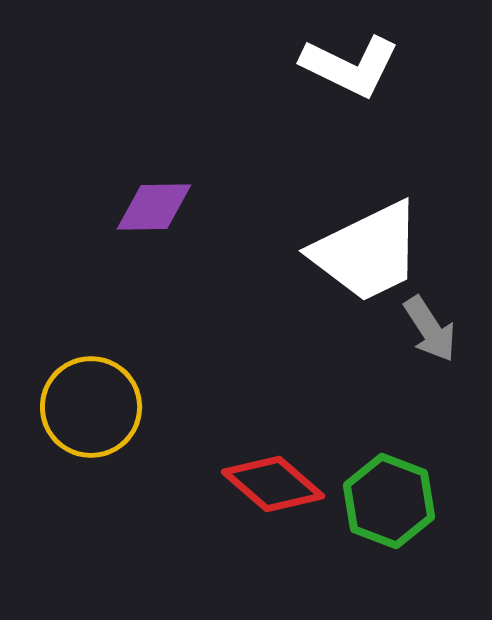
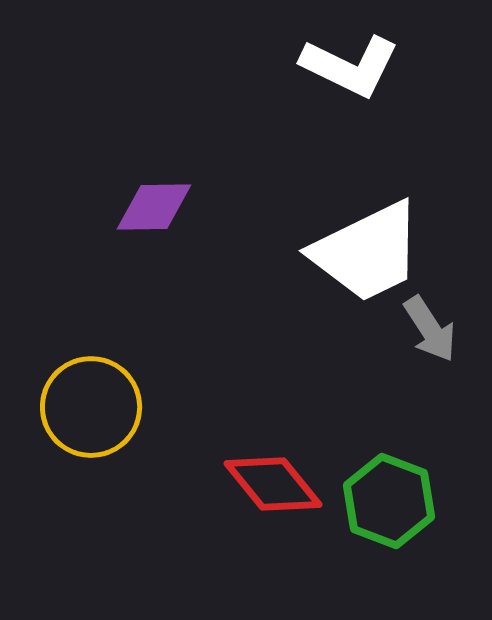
red diamond: rotated 10 degrees clockwise
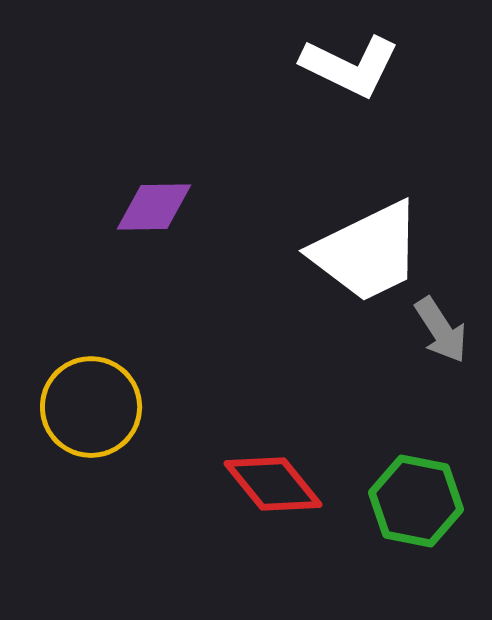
gray arrow: moved 11 px right, 1 px down
green hexagon: moved 27 px right; rotated 10 degrees counterclockwise
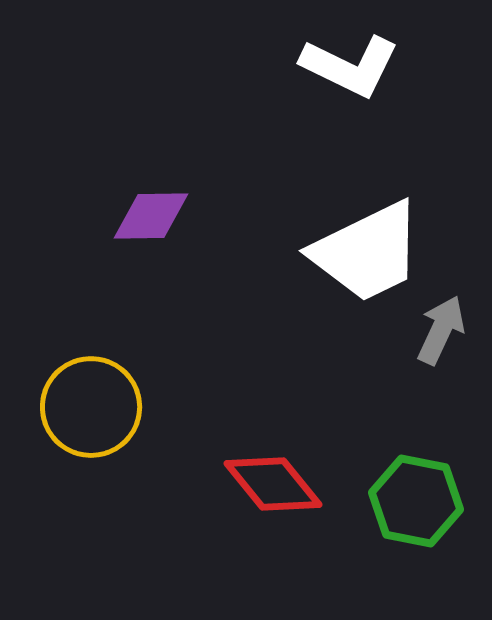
purple diamond: moved 3 px left, 9 px down
gray arrow: rotated 122 degrees counterclockwise
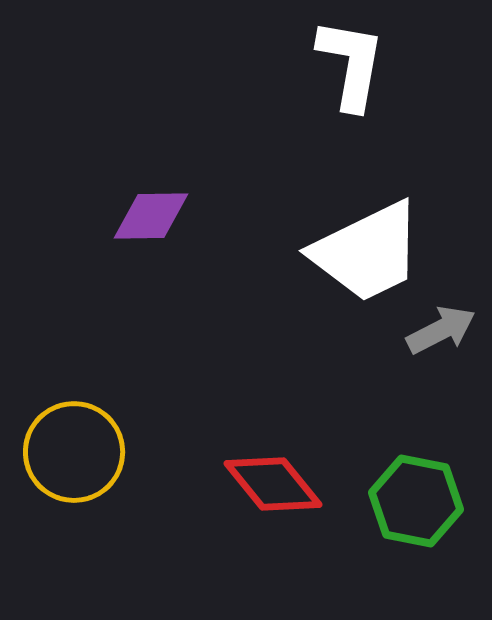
white L-shape: moved 1 px right, 2 px up; rotated 106 degrees counterclockwise
gray arrow: rotated 38 degrees clockwise
yellow circle: moved 17 px left, 45 px down
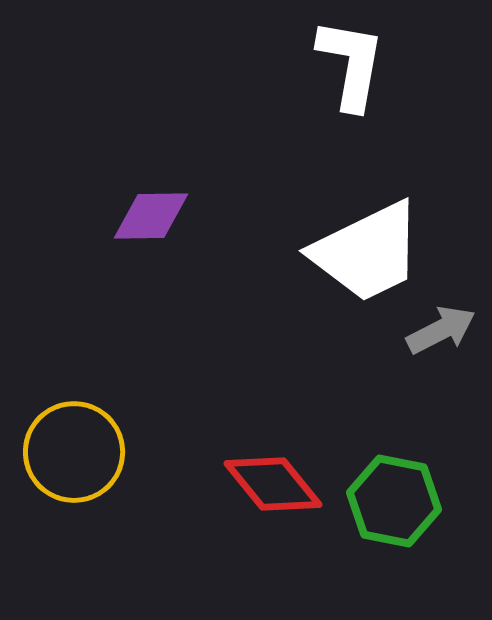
green hexagon: moved 22 px left
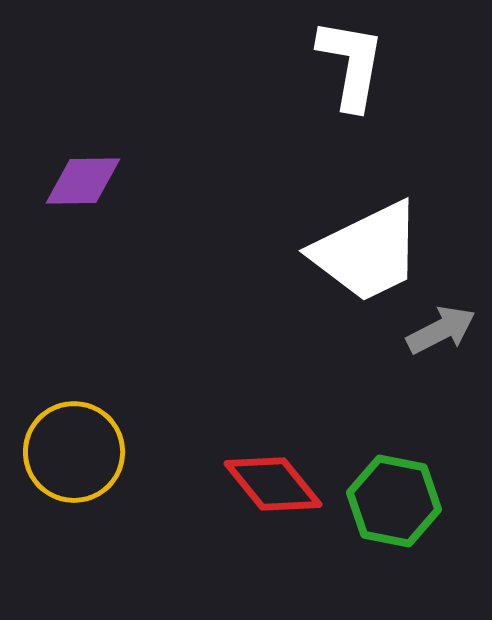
purple diamond: moved 68 px left, 35 px up
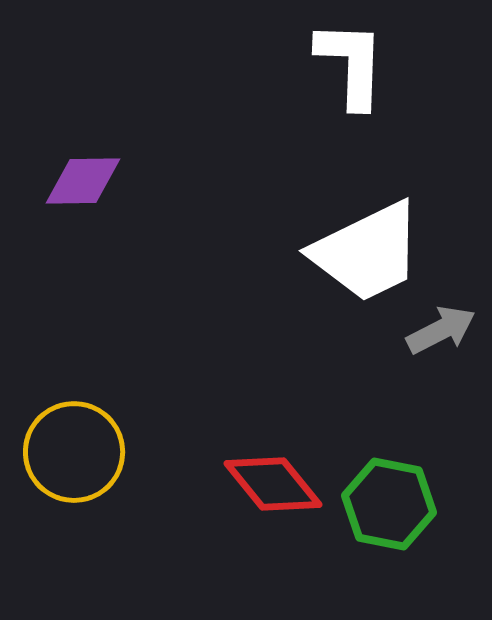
white L-shape: rotated 8 degrees counterclockwise
green hexagon: moved 5 px left, 3 px down
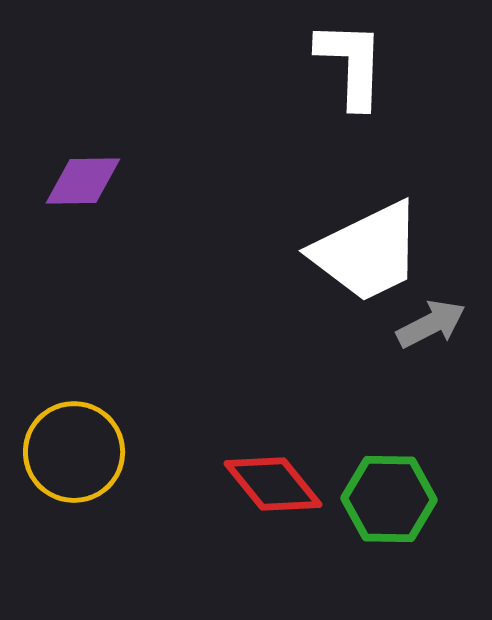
gray arrow: moved 10 px left, 6 px up
green hexagon: moved 5 px up; rotated 10 degrees counterclockwise
